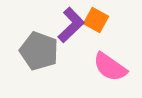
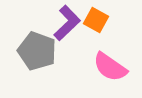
purple L-shape: moved 4 px left, 2 px up
gray pentagon: moved 2 px left
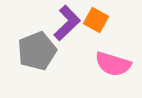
gray pentagon: rotated 30 degrees clockwise
pink semicircle: moved 3 px right, 3 px up; rotated 18 degrees counterclockwise
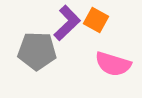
gray pentagon: rotated 24 degrees clockwise
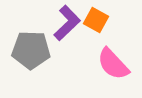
gray pentagon: moved 6 px left, 1 px up
pink semicircle: rotated 30 degrees clockwise
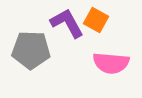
purple L-shape: rotated 75 degrees counterclockwise
pink semicircle: moved 2 px left, 1 px up; rotated 42 degrees counterclockwise
